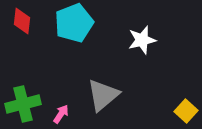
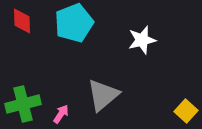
red diamond: rotated 8 degrees counterclockwise
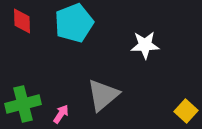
white star: moved 3 px right, 5 px down; rotated 12 degrees clockwise
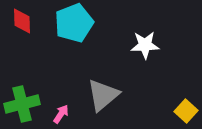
green cross: moved 1 px left
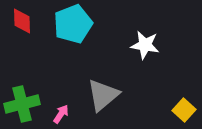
cyan pentagon: moved 1 px left, 1 px down
white star: rotated 12 degrees clockwise
yellow square: moved 2 px left, 1 px up
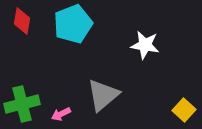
red diamond: rotated 12 degrees clockwise
pink arrow: rotated 150 degrees counterclockwise
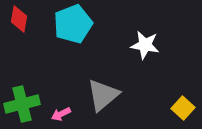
red diamond: moved 3 px left, 2 px up
yellow square: moved 1 px left, 2 px up
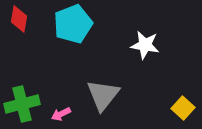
gray triangle: rotated 12 degrees counterclockwise
